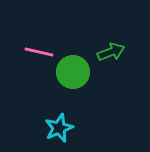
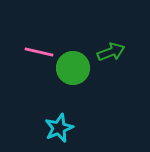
green circle: moved 4 px up
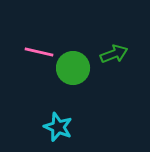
green arrow: moved 3 px right, 2 px down
cyan star: moved 1 px left, 1 px up; rotated 28 degrees counterclockwise
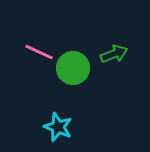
pink line: rotated 12 degrees clockwise
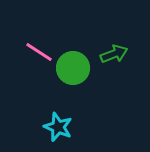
pink line: rotated 8 degrees clockwise
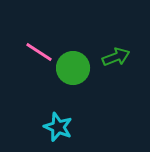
green arrow: moved 2 px right, 3 px down
